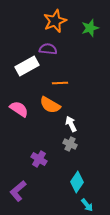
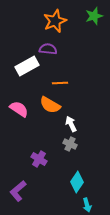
green star: moved 4 px right, 12 px up
cyan arrow: rotated 24 degrees clockwise
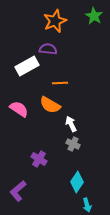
green star: rotated 24 degrees counterclockwise
gray cross: moved 3 px right
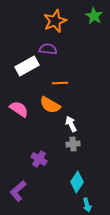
gray cross: rotated 32 degrees counterclockwise
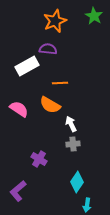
cyan arrow: rotated 24 degrees clockwise
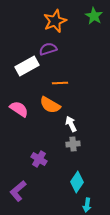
purple semicircle: rotated 24 degrees counterclockwise
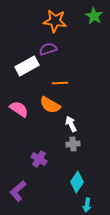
orange star: rotated 30 degrees clockwise
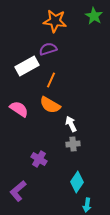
orange line: moved 9 px left, 3 px up; rotated 63 degrees counterclockwise
